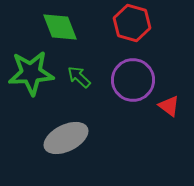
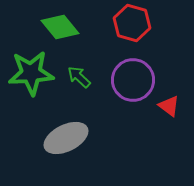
green diamond: rotated 18 degrees counterclockwise
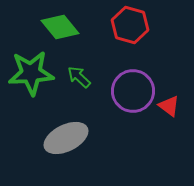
red hexagon: moved 2 px left, 2 px down
purple circle: moved 11 px down
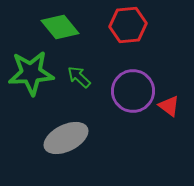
red hexagon: moved 2 px left; rotated 21 degrees counterclockwise
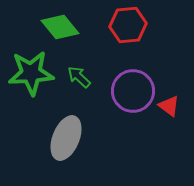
gray ellipse: rotated 42 degrees counterclockwise
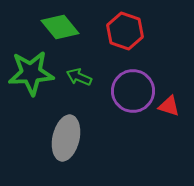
red hexagon: moved 3 px left, 6 px down; rotated 24 degrees clockwise
green arrow: rotated 20 degrees counterclockwise
red triangle: rotated 20 degrees counterclockwise
gray ellipse: rotated 9 degrees counterclockwise
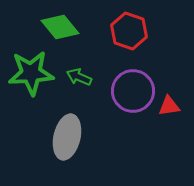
red hexagon: moved 4 px right
red triangle: rotated 25 degrees counterclockwise
gray ellipse: moved 1 px right, 1 px up
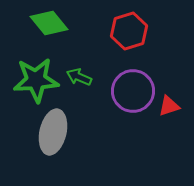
green diamond: moved 11 px left, 4 px up
red hexagon: rotated 24 degrees clockwise
green star: moved 5 px right, 7 px down
red triangle: rotated 10 degrees counterclockwise
gray ellipse: moved 14 px left, 5 px up
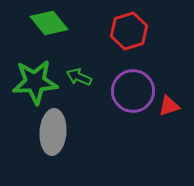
green star: moved 1 px left, 2 px down
gray ellipse: rotated 9 degrees counterclockwise
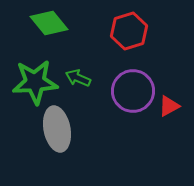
green arrow: moved 1 px left, 1 px down
red triangle: rotated 10 degrees counterclockwise
gray ellipse: moved 4 px right, 3 px up; rotated 15 degrees counterclockwise
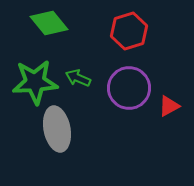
purple circle: moved 4 px left, 3 px up
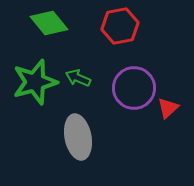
red hexagon: moved 9 px left, 5 px up; rotated 6 degrees clockwise
green star: rotated 12 degrees counterclockwise
purple circle: moved 5 px right
red triangle: moved 1 px left, 2 px down; rotated 15 degrees counterclockwise
gray ellipse: moved 21 px right, 8 px down
